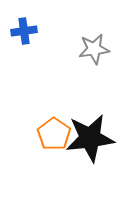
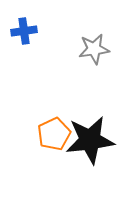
orange pentagon: rotated 12 degrees clockwise
black star: moved 2 px down
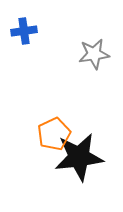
gray star: moved 5 px down
black star: moved 11 px left, 17 px down
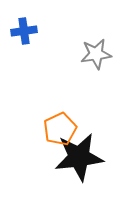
gray star: moved 2 px right
orange pentagon: moved 6 px right, 5 px up
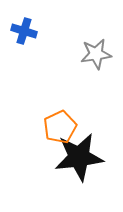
blue cross: rotated 25 degrees clockwise
orange pentagon: moved 2 px up
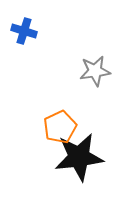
gray star: moved 1 px left, 17 px down
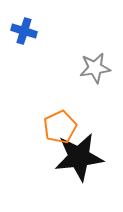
gray star: moved 3 px up
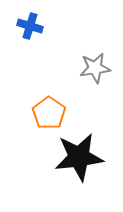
blue cross: moved 6 px right, 5 px up
orange pentagon: moved 11 px left, 14 px up; rotated 12 degrees counterclockwise
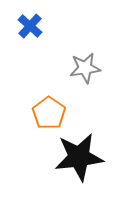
blue cross: rotated 25 degrees clockwise
gray star: moved 10 px left
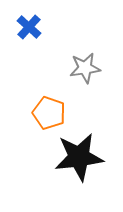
blue cross: moved 1 px left, 1 px down
orange pentagon: rotated 16 degrees counterclockwise
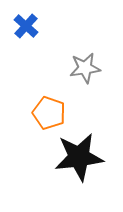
blue cross: moved 3 px left, 1 px up
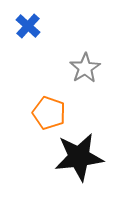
blue cross: moved 2 px right
gray star: rotated 24 degrees counterclockwise
